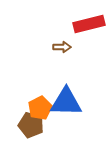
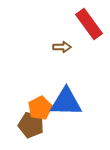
red rectangle: rotated 68 degrees clockwise
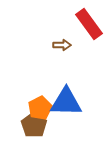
brown arrow: moved 2 px up
brown pentagon: moved 3 px right; rotated 20 degrees clockwise
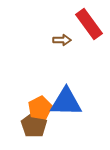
brown arrow: moved 5 px up
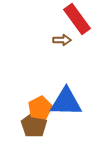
red rectangle: moved 12 px left, 5 px up
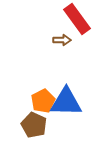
orange pentagon: moved 3 px right, 7 px up
brown pentagon: rotated 10 degrees counterclockwise
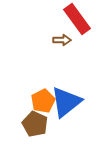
blue triangle: rotated 40 degrees counterclockwise
brown pentagon: moved 1 px right, 1 px up
